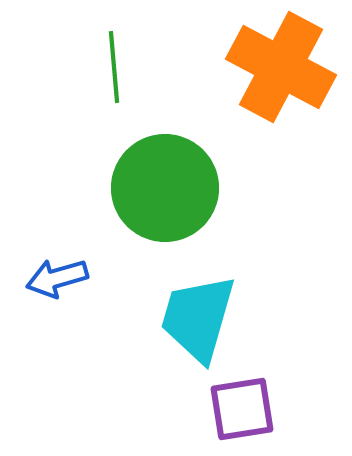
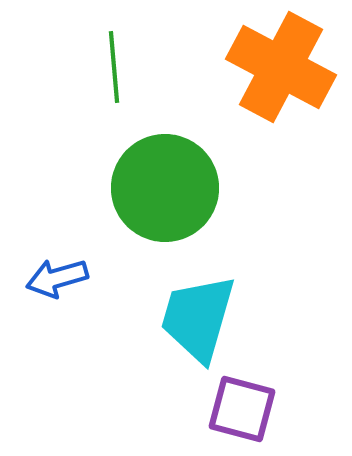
purple square: rotated 24 degrees clockwise
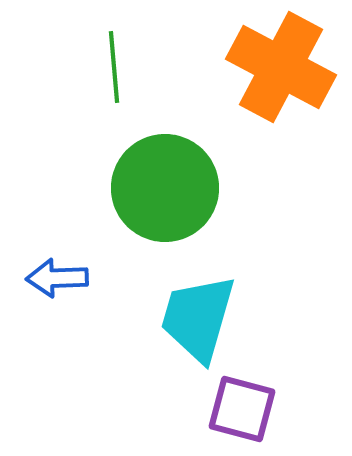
blue arrow: rotated 14 degrees clockwise
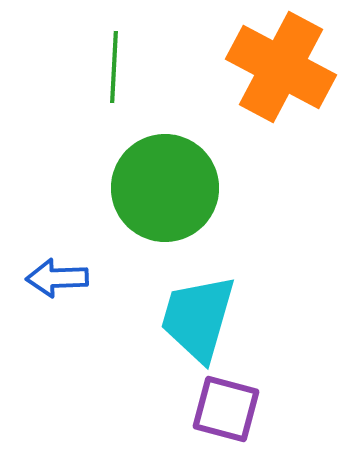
green line: rotated 8 degrees clockwise
purple square: moved 16 px left
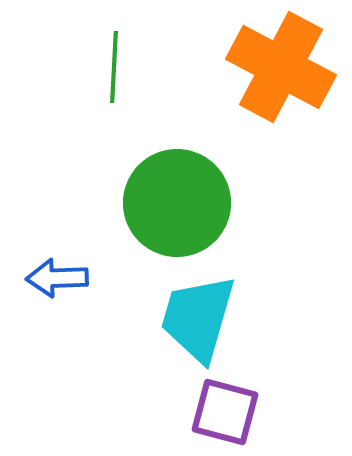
green circle: moved 12 px right, 15 px down
purple square: moved 1 px left, 3 px down
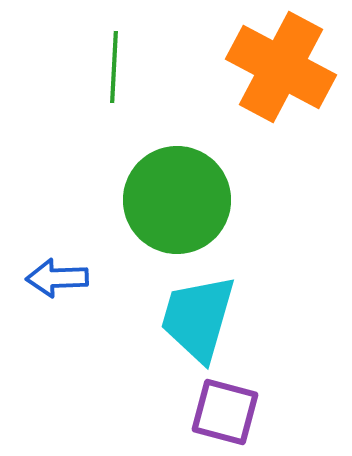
green circle: moved 3 px up
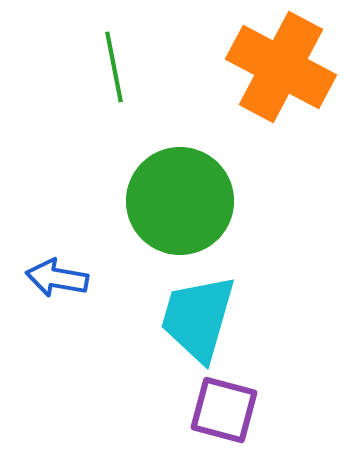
green line: rotated 14 degrees counterclockwise
green circle: moved 3 px right, 1 px down
blue arrow: rotated 12 degrees clockwise
purple square: moved 1 px left, 2 px up
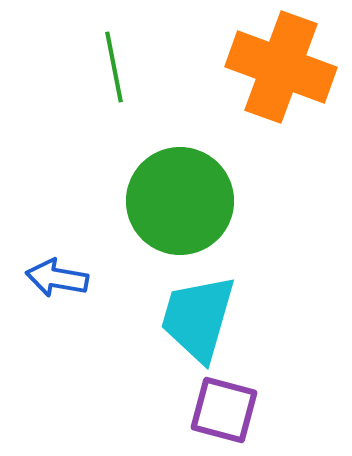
orange cross: rotated 8 degrees counterclockwise
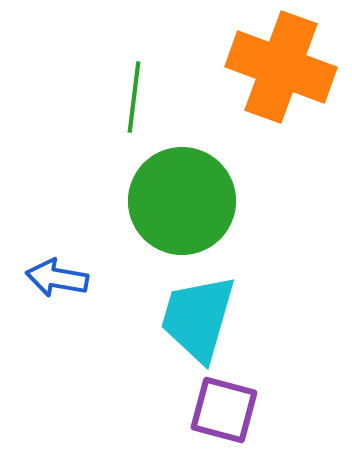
green line: moved 20 px right, 30 px down; rotated 18 degrees clockwise
green circle: moved 2 px right
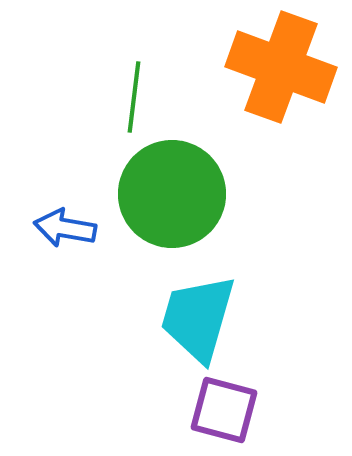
green circle: moved 10 px left, 7 px up
blue arrow: moved 8 px right, 50 px up
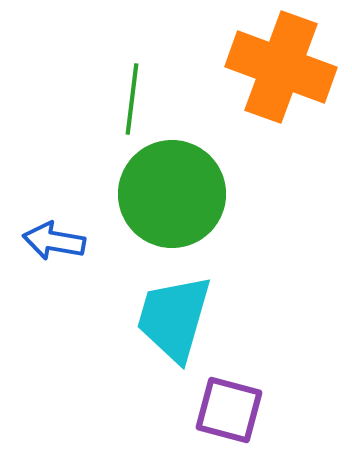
green line: moved 2 px left, 2 px down
blue arrow: moved 11 px left, 13 px down
cyan trapezoid: moved 24 px left
purple square: moved 5 px right
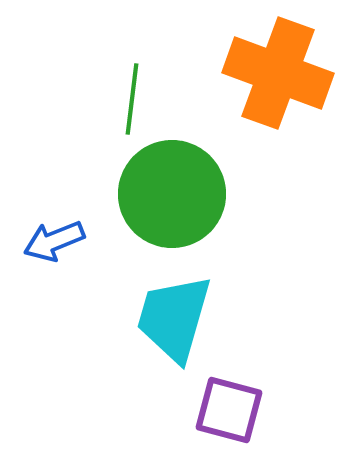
orange cross: moved 3 px left, 6 px down
blue arrow: rotated 32 degrees counterclockwise
